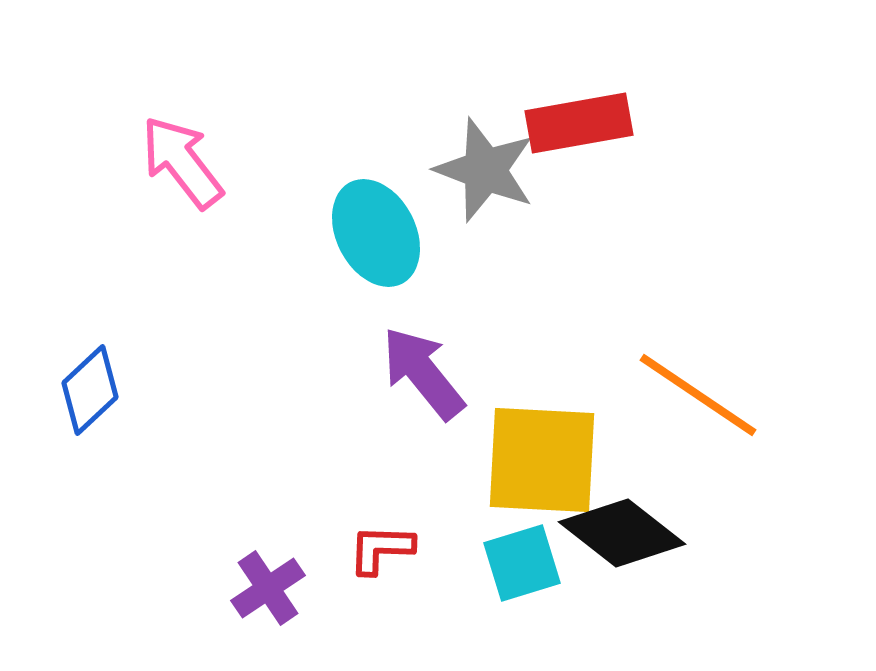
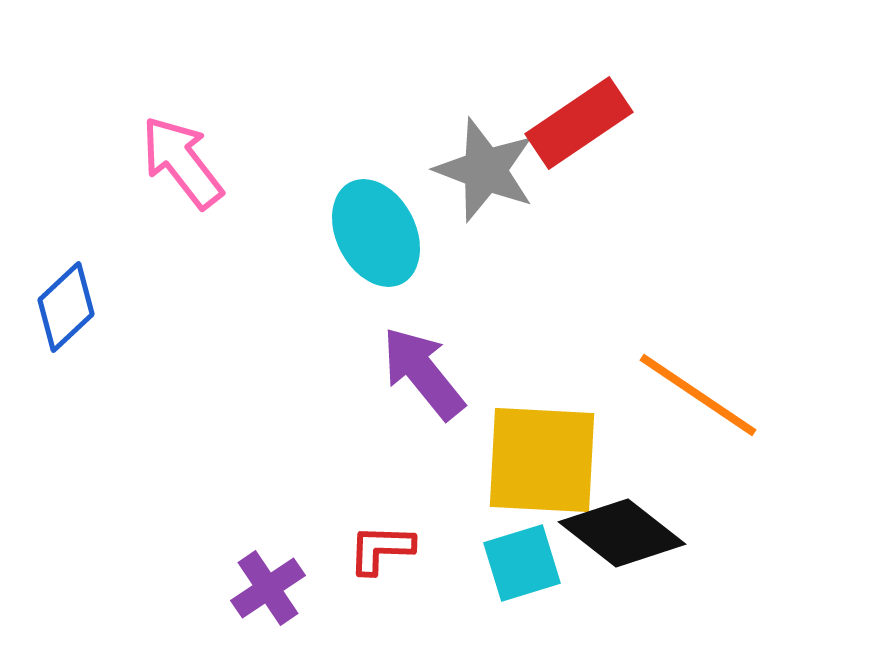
red rectangle: rotated 24 degrees counterclockwise
blue diamond: moved 24 px left, 83 px up
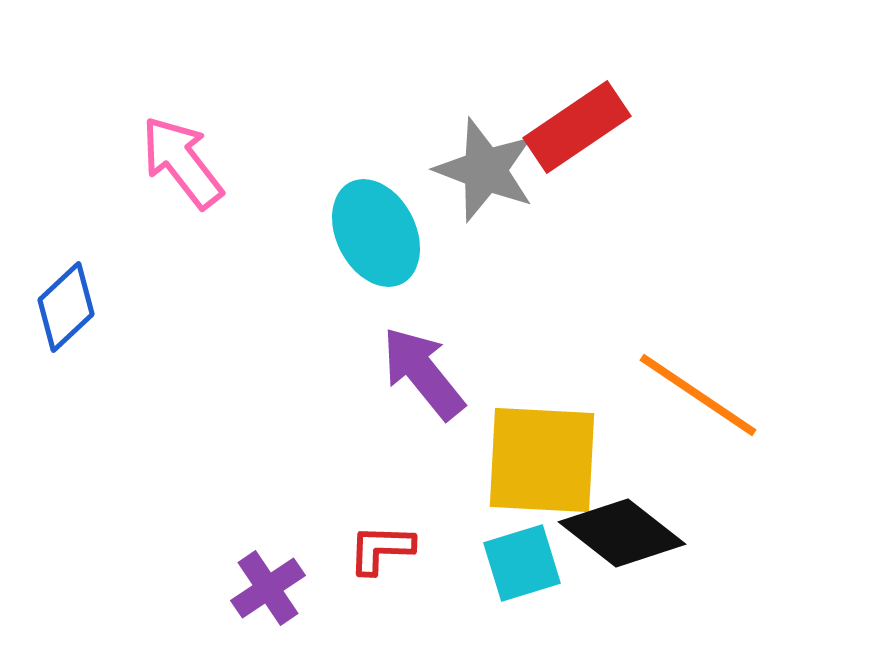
red rectangle: moved 2 px left, 4 px down
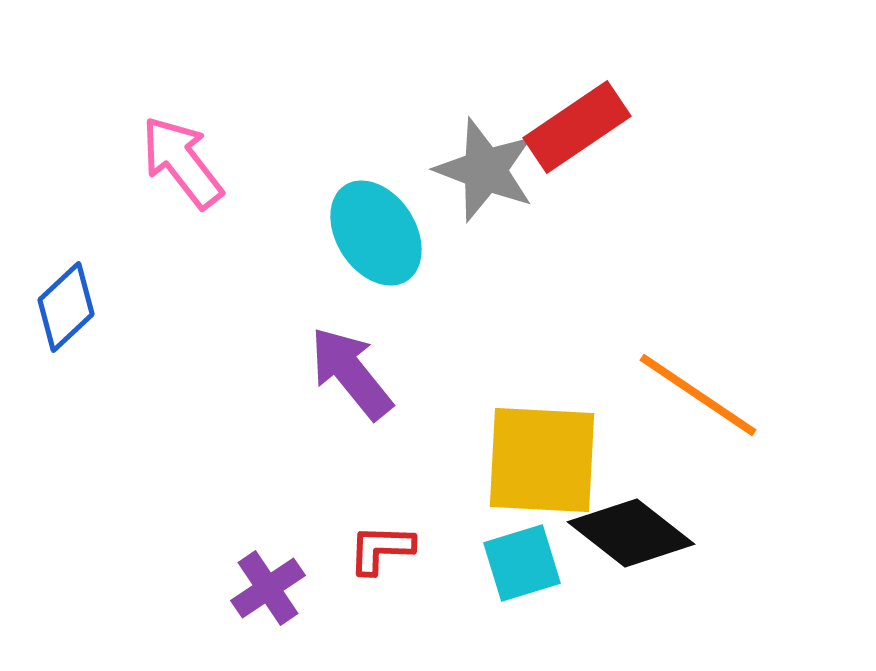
cyan ellipse: rotated 6 degrees counterclockwise
purple arrow: moved 72 px left
black diamond: moved 9 px right
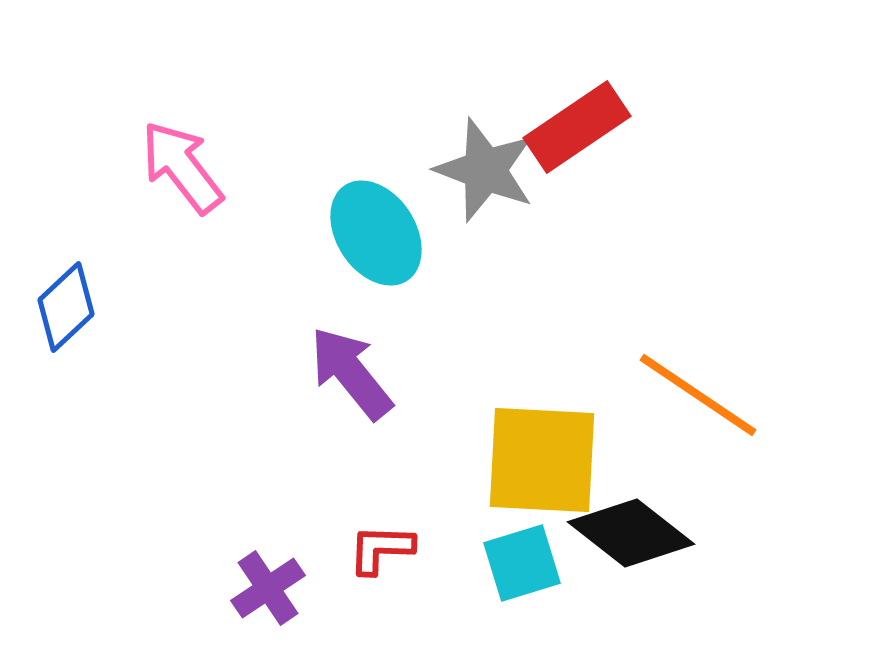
pink arrow: moved 5 px down
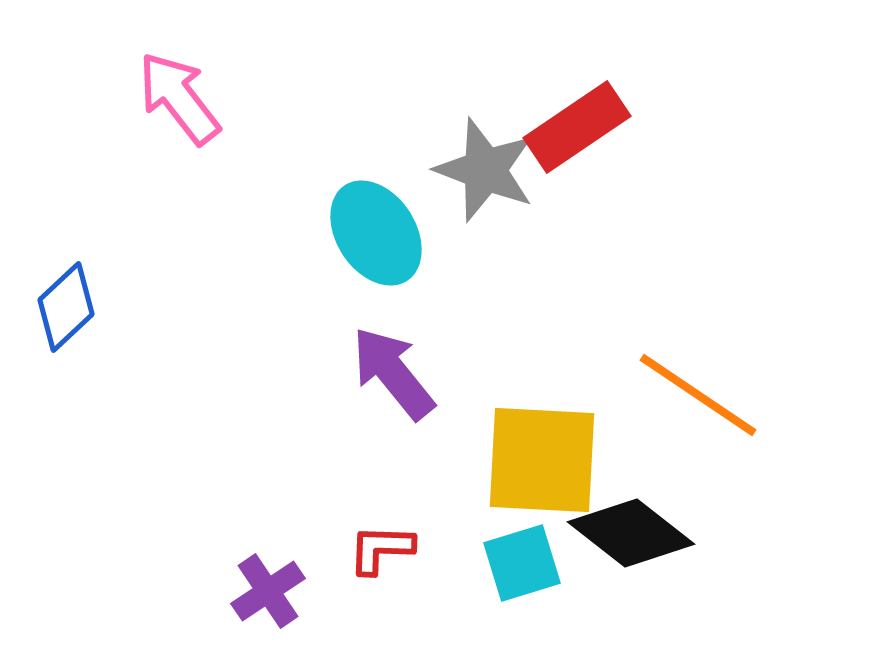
pink arrow: moved 3 px left, 69 px up
purple arrow: moved 42 px right
purple cross: moved 3 px down
